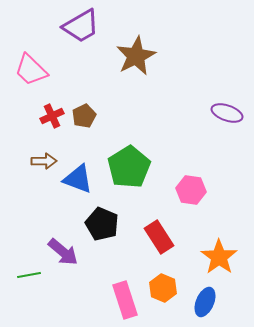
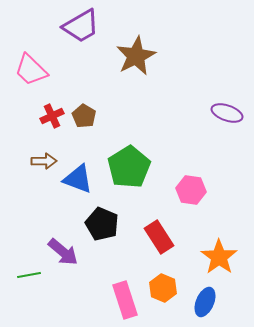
brown pentagon: rotated 15 degrees counterclockwise
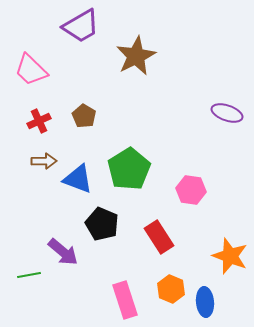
red cross: moved 13 px left, 5 px down
green pentagon: moved 2 px down
orange star: moved 11 px right, 1 px up; rotated 15 degrees counterclockwise
orange hexagon: moved 8 px right, 1 px down
blue ellipse: rotated 28 degrees counterclockwise
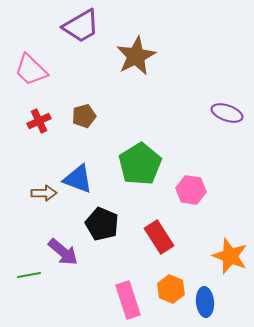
brown pentagon: rotated 25 degrees clockwise
brown arrow: moved 32 px down
green pentagon: moved 11 px right, 5 px up
pink rectangle: moved 3 px right
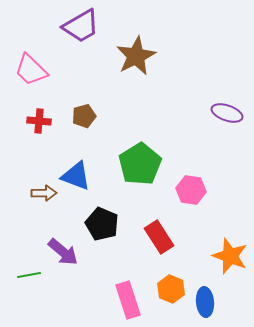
red cross: rotated 30 degrees clockwise
blue triangle: moved 2 px left, 3 px up
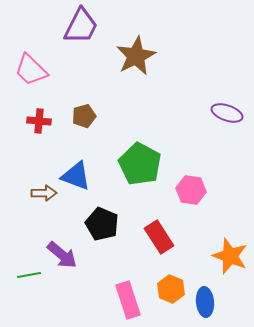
purple trapezoid: rotated 33 degrees counterclockwise
green pentagon: rotated 12 degrees counterclockwise
purple arrow: moved 1 px left, 3 px down
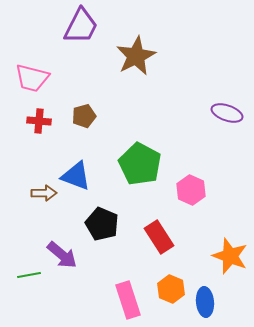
pink trapezoid: moved 1 px right, 8 px down; rotated 30 degrees counterclockwise
pink hexagon: rotated 16 degrees clockwise
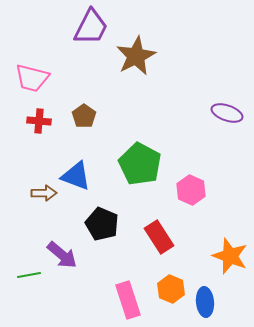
purple trapezoid: moved 10 px right, 1 px down
brown pentagon: rotated 20 degrees counterclockwise
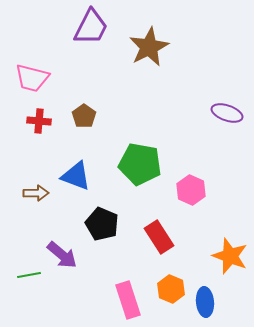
brown star: moved 13 px right, 9 px up
green pentagon: rotated 18 degrees counterclockwise
brown arrow: moved 8 px left
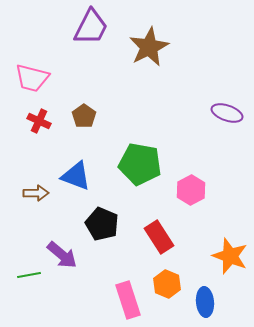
red cross: rotated 20 degrees clockwise
pink hexagon: rotated 8 degrees clockwise
orange hexagon: moved 4 px left, 5 px up
